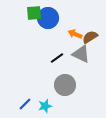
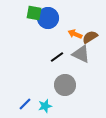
green square: rotated 14 degrees clockwise
black line: moved 1 px up
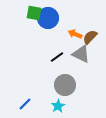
brown semicircle: rotated 14 degrees counterclockwise
cyan star: moved 13 px right; rotated 16 degrees counterclockwise
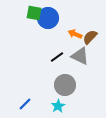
gray triangle: moved 1 px left, 2 px down
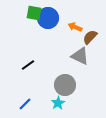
orange arrow: moved 7 px up
black line: moved 29 px left, 8 px down
cyan star: moved 3 px up
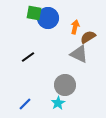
orange arrow: rotated 80 degrees clockwise
brown semicircle: moved 2 px left; rotated 14 degrees clockwise
gray triangle: moved 1 px left, 2 px up
black line: moved 8 px up
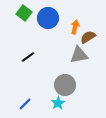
green square: moved 10 px left; rotated 28 degrees clockwise
gray triangle: moved 1 px down; rotated 36 degrees counterclockwise
